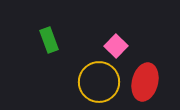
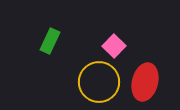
green rectangle: moved 1 px right, 1 px down; rotated 45 degrees clockwise
pink square: moved 2 px left
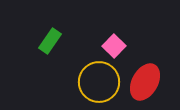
green rectangle: rotated 10 degrees clockwise
red ellipse: rotated 15 degrees clockwise
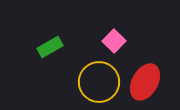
green rectangle: moved 6 px down; rotated 25 degrees clockwise
pink square: moved 5 px up
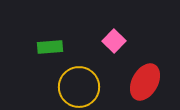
green rectangle: rotated 25 degrees clockwise
yellow circle: moved 20 px left, 5 px down
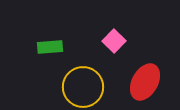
yellow circle: moved 4 px right
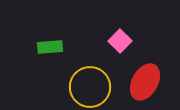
pink square: moved 6 px right
yellow circle: moved 7 px right
